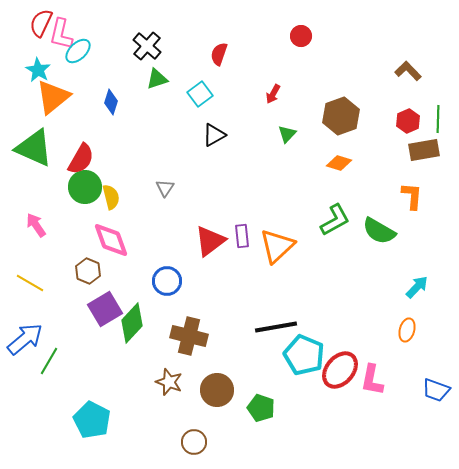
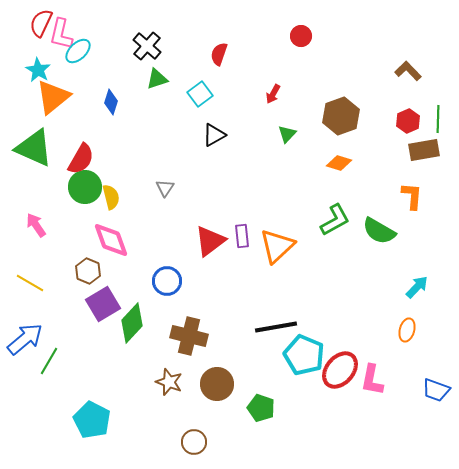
purple square at (105, 309): moved 2 px left, 5 px up
brown circle at (217, 390): moved 6 px up
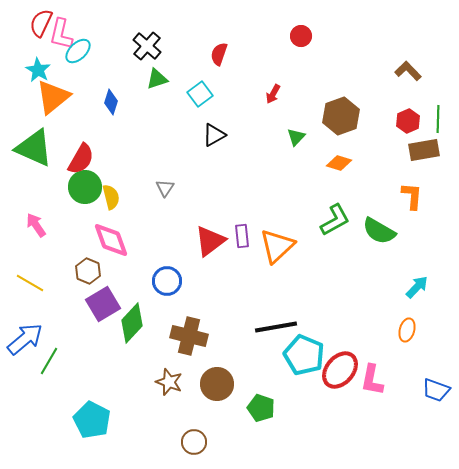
green triangle at (287, 134): moved 9 px right, 3 px down
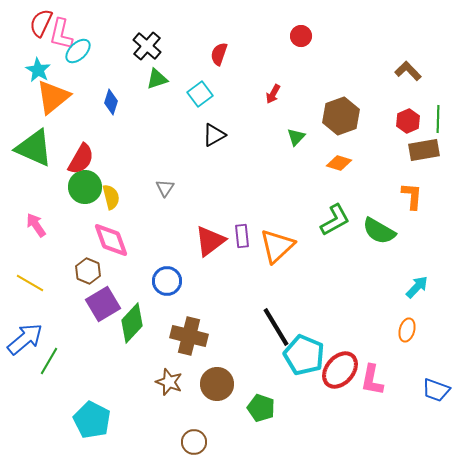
black line at (276, 327): rotated 69 degrees clockwise
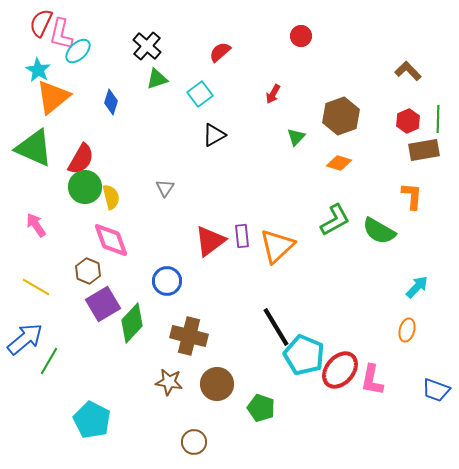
red semicircle at (219, 54): moved 1 px right, 2 px up; rotated 30 degrees clockwise
yellow line at (30, 283): moved 6 px right, 4 px down
brown star at (169, 382): rotated 12 degrees counterclockwise
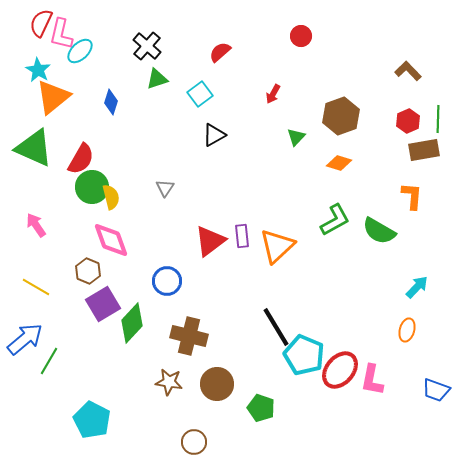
cyan ellipse at (78, 51): moved 2 px right
green circle at (85, 187): moved 7 px right
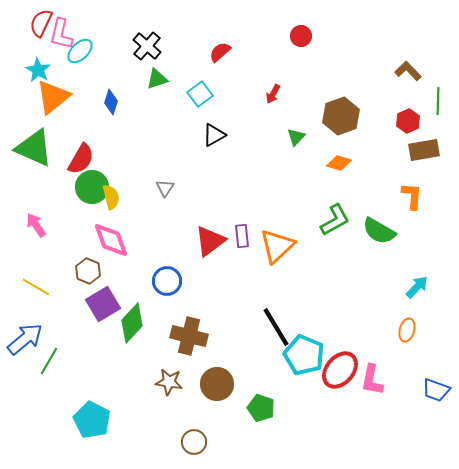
green line at (438, 119): moved 18 px up
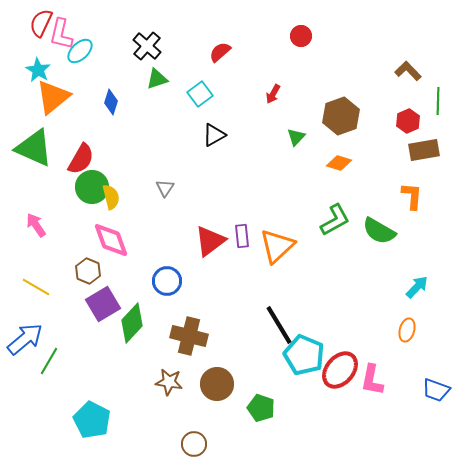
black line at (276, 327): moved 3 px right, 2 px up
brown circle at (194, 442): moved 2 px down
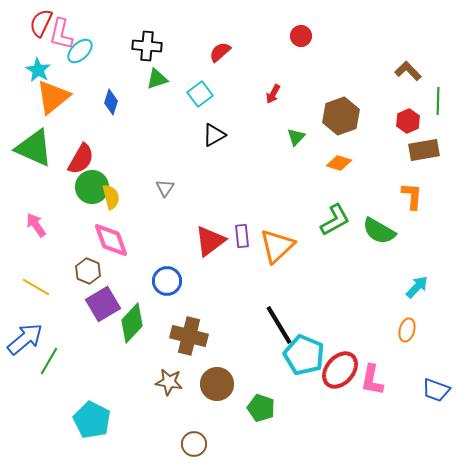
black cross at (147, 46): rotated 36 degrees counterclockwise
